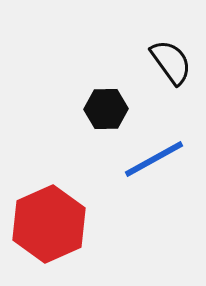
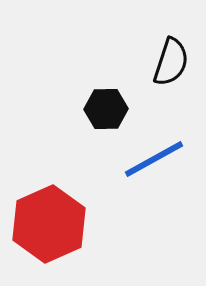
black semicircle: rotated 54 degrees clockwise
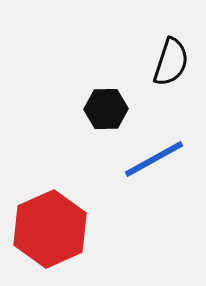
red hexagon: moved 1 px right, 5 px down
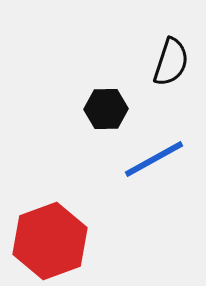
red hexagon: moved 12 px down; rotated 4 degrees clockwise
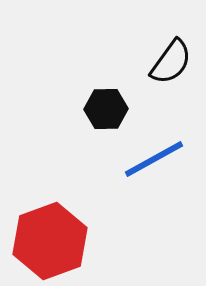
black semicircle: rotated 18 degrees clockwise
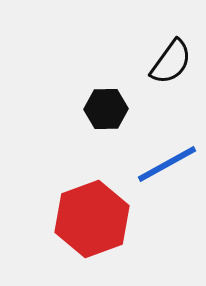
blue line: moved 13 px right, 5 px down
red hexagon: moved 42 px right, 22 px up
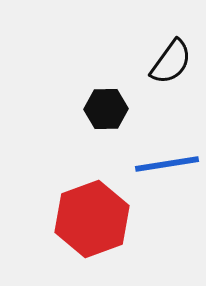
blue line: rotated 20 degrees clockwise
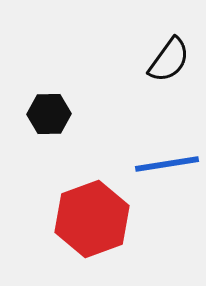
black semicircle: moved 2 px left, 2 px up
black hexagon: moved 57 px left, 5 px down
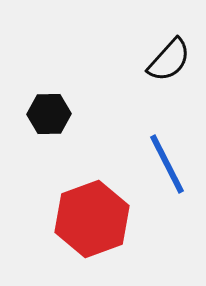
black semicircle: rotated 6 degrees clockwise
blue line: rotated 72 degrees clockwise
